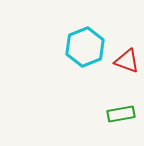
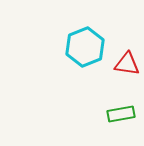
red triangle: moved 3 px down; rotated 12 degrees counterclockwise
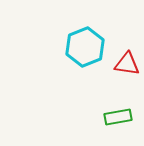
green rectangle: moved 3 px left, 3 px down
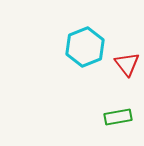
red triangle: rotated 44 degrees clockwise
